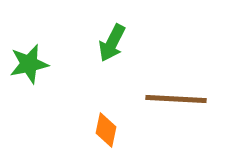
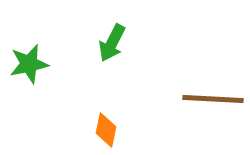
brown line: moved 37 px right
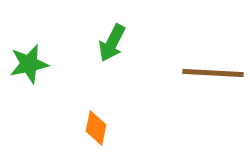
brown line: moved 26 px up
orange diamond: moved 10 px left, 2 px up
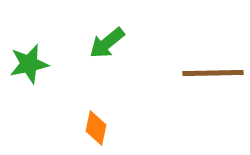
green arrow: moved 5 px left; rotated 24 degrees clockwise
brown line: rotated 4 degrees counterclockwise
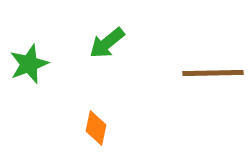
green star: rotated 9 degrees counterclockwise
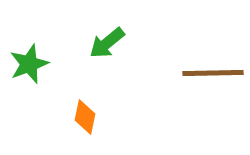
orange diamond: moved 11 px left, 11 px up
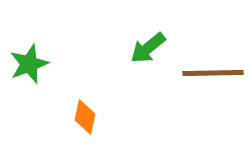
green arrow: moved 41 px right, 5 px down
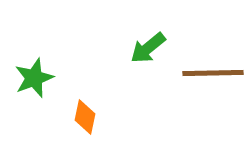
green star: moved 5 px right, 14 px down
